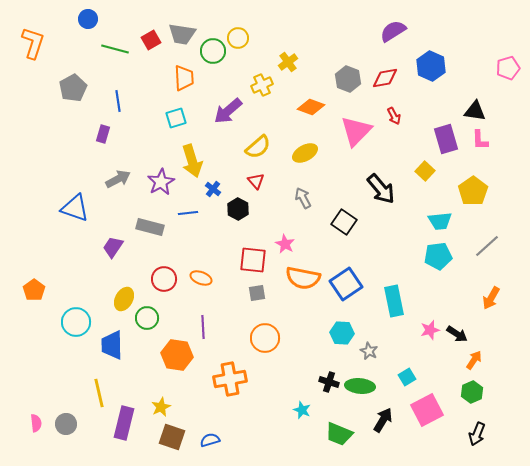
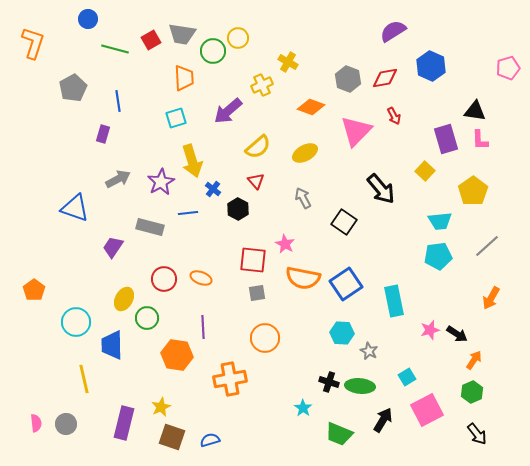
yellow cross at (288, 62): rotated 24 degrees counterclockwise
yellow line at (99, 393): moved 15 px left, 14 px up
cyan star at (302, 410): moved 1 px right, 2 px up; rotated 12 degrees clockwise
black arrow at (477, 434): rotated 60 degrees counterclockwise
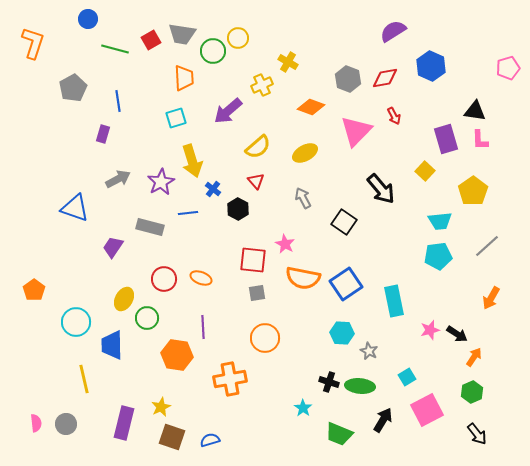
orange arrow at (474, 360): moved 3 px up
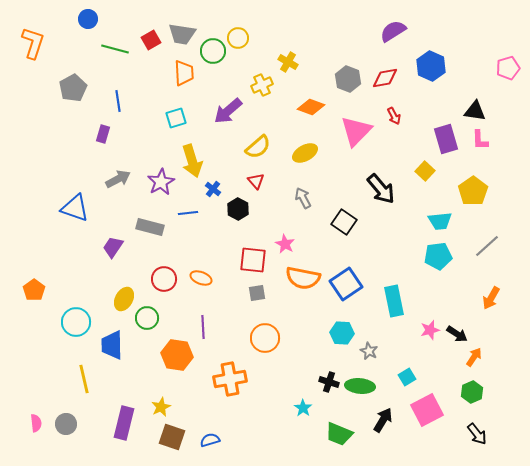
orange trapezoid at (184, 78): moved 5 px up
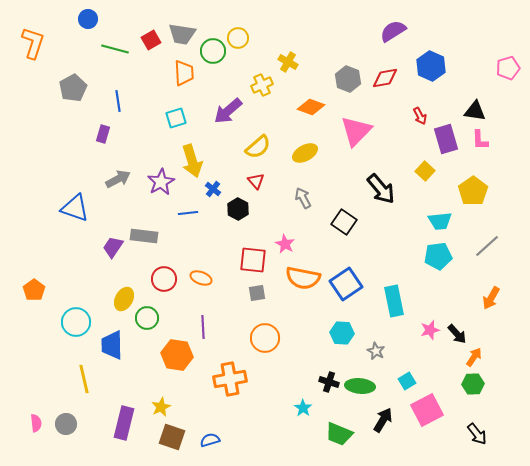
red arrow at (394, 116): moved 26 px right
gray rectangle at (150, 227): moved 6 px left, 9 px down; rotated 8 degrees counterclockwise
black arrow at (457, 334): rotated 15 degrees clockwise
gray star at (369, 351): moved 7 px right
cyan square at (407, 377): moved 4 px down
green hexagon at (472, 392): moved 1 px right, 8 px up; rotated 20 degrees clockwise
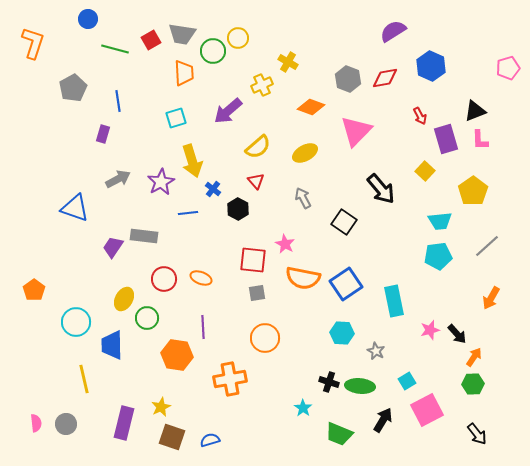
black triangle at (475, 111): rotated 30 degrees counterclockwise
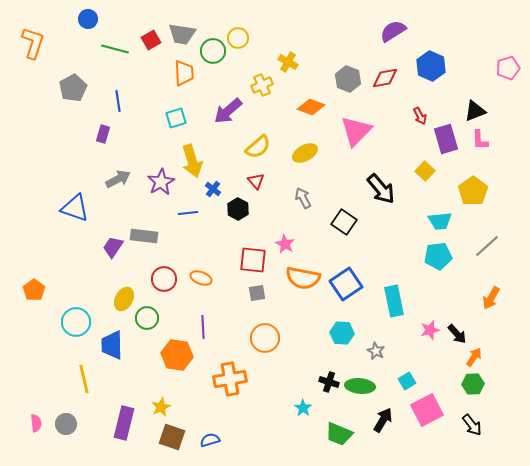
black arrow at (477, 434): moved 5 px left, 9 px up
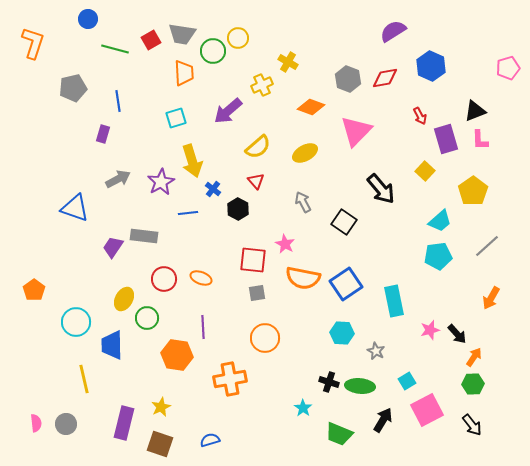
gray pentagon at (73, 88): rotated 16 degrees clockwise
gray arrow at (303, 198): moved 4 px down
cyan trapezoid at (440, 221): rotated 35 degrees counterclockwise
brown square at (172, 437): moved 12 px left, 7 px down
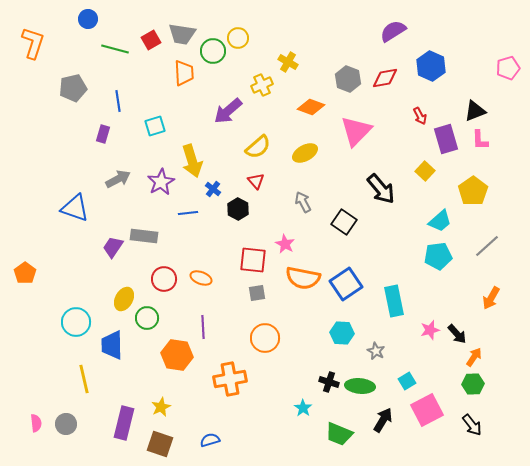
cyan square at (176, 118): moved 21 px left, 8 px down
orange pentagon at (34, 290): moved 9 px left, 17 px up
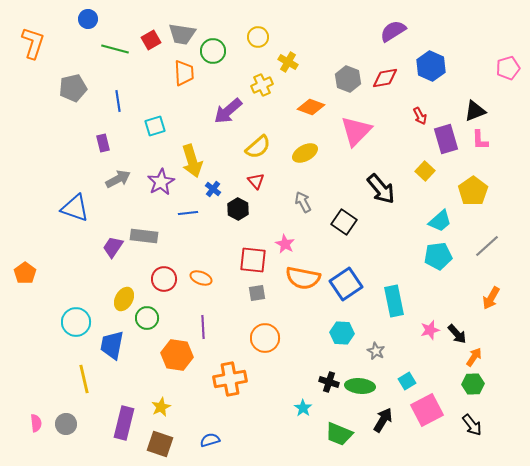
yellow circle at (238, 38): moved 20 px right, 1 px up
purple rectangle at (103, 134): moved 9 px down; rotated 30 degrees counterclockwise
blue trapezoid at (112, 345): rotated 12 degrees clockwise
